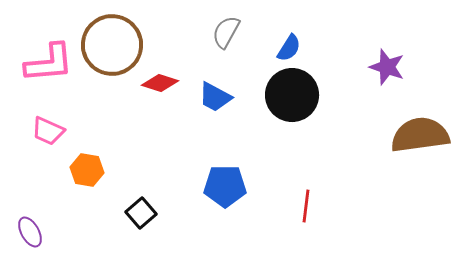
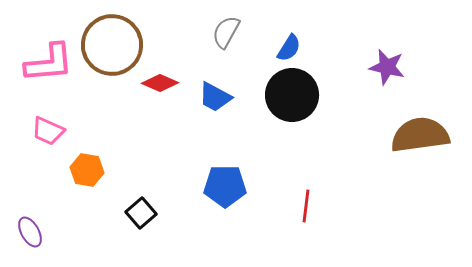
purple star: rotated 6 degrees counterclockwise
red diamond: rotated 6 degrees clockwise
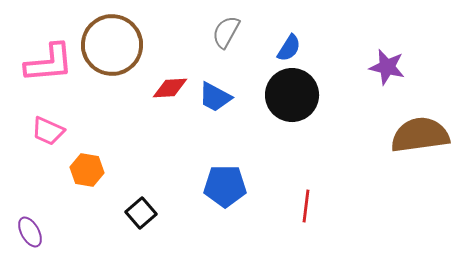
red diamond: moved 10 px right, 5 px down; rotated 27 degrees counterclockwise
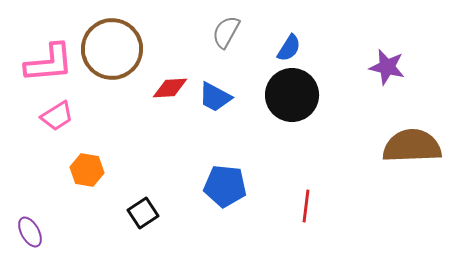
brown circle: moved 4 px down
pink trapezoid: moved 9 px right, 15 px up; rotated 56 degrees counterclockwise
brown semicircle: moved 8 px left, 11 px down; rotated 6 degrees clockwise
blue pentagon: rotated 6 degrees clockwise
black square: moved 2 px right; rotated 8 degrees clockwise
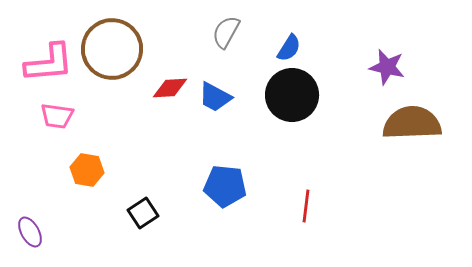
pink trapezoid: rotated 40 degrees clockwise
brown semicircle: moved 23 px up
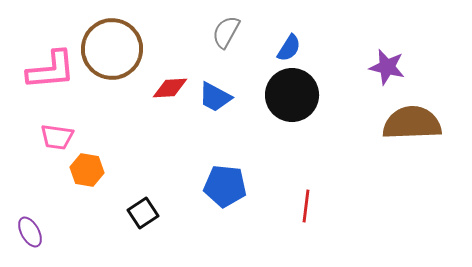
pink L-shape: moved 2 px right, 7 px down
pink trapezoid: moved 21 px down
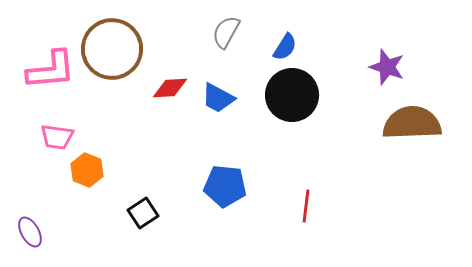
blue semicircle: moved 4 px left, 1 px up
purple star: rotated 6 degrees clockwise
blue trapezoid: moved 3 px right, 1 px down
orange hexagon: rotated 12 degrees clockwise
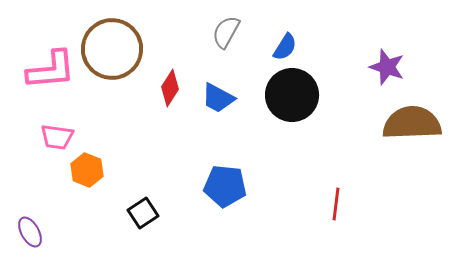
red diamond: rotated 54 degrees counterclockwise
red line: moved 30 px right, 2 px up
